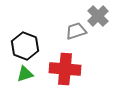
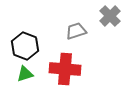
gray cross: moved 12 px right
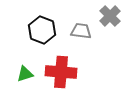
gray trapezoid: moved 5 px right; rotated 25 degrees clockwise
black hexagon: moved 17 px right, 16 px up
red cross: moved 4 px left, 3 px down
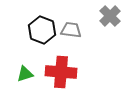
gray trapezoid: moved 10 px left, 1 px up
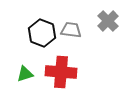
gray cross: moved 2 px left, 5 px down
black hexagon: moved 3 px down
